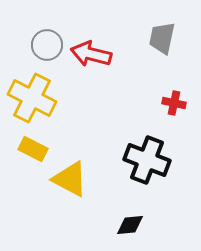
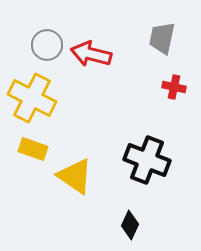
red cross: moved 16 px up
yellow rectangle: rotated 8 degrees counterclockwise
yellow triangle: moved 5 px right, 3 px up; rotated 6 degrees clockwise
black diamond: rotated 60 degrees counterclockwise
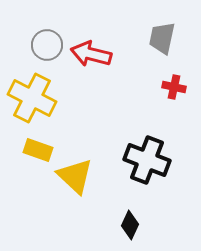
yellow rectangle: moved 5 px right, 1 px down
yellow triangle: rotated 9 degrees clockwise
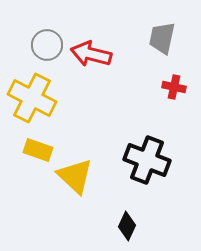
black diamond: moved 3 px left, 1 px down
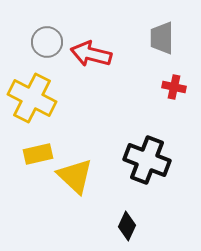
gray trapezoid: rotated 12 degrees counterclockwise
gray circle: moved 3 px up
yellow rectangle: moved 4 px down; rotated 32 degrees counterclockwise
